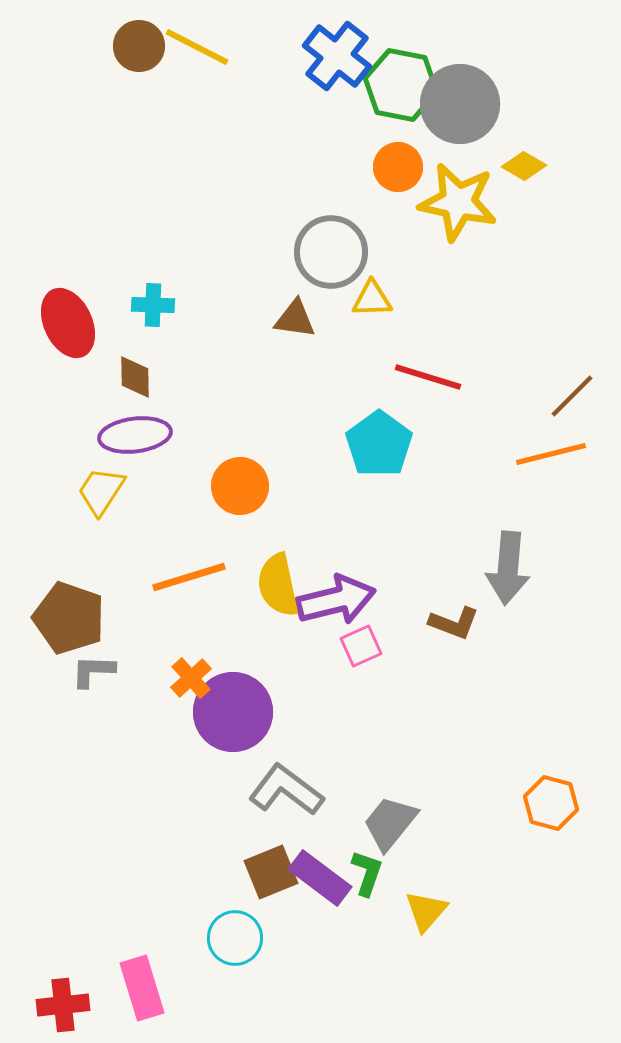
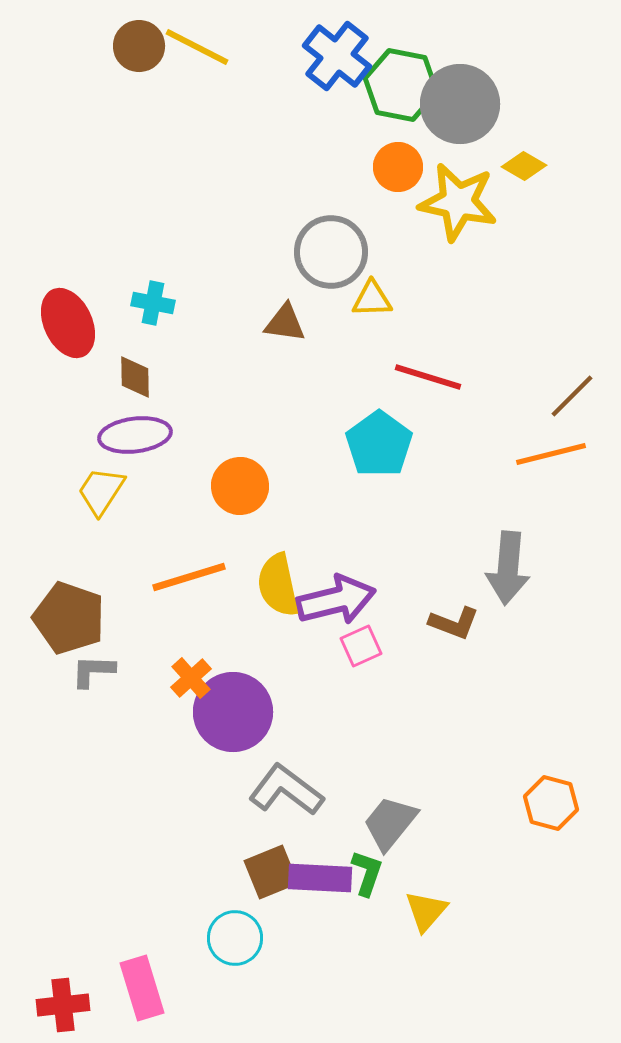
cyan cross at (153, 305): moved 2 px up; rotated 9 degrees clockwise
brown triangle at (295, 319): moved 10 px left, 4 px down
purple rectangle at (320, 878): rotated 34 degrees counterclockwise
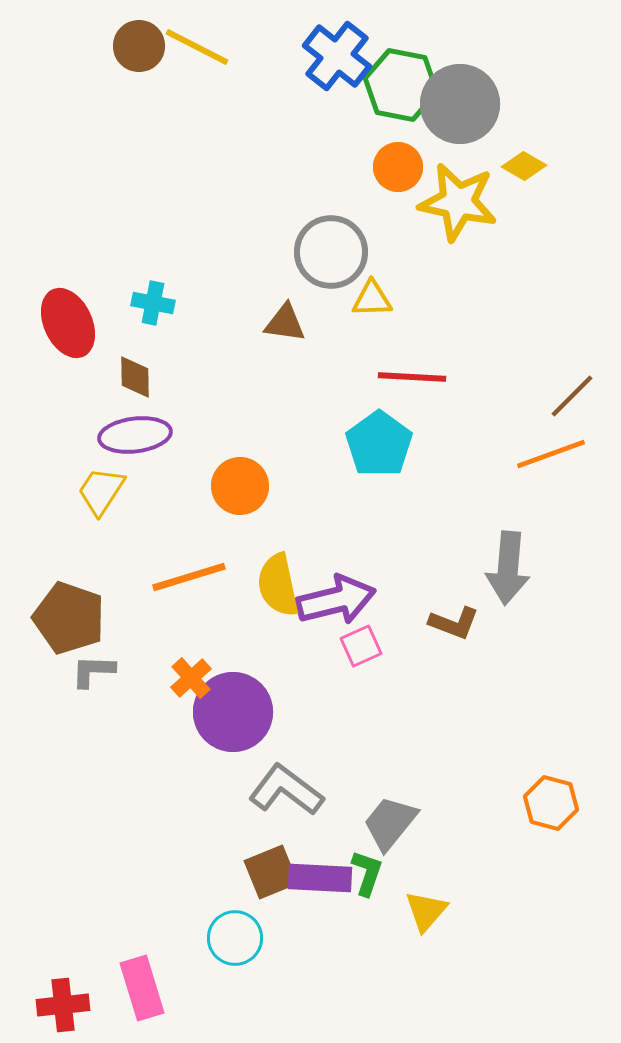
red line at (428, 377): moved 16 px left; rotated 14 degrees counterclockwise
orange line at (551, 454): rotated 6 degrees counterclockwise
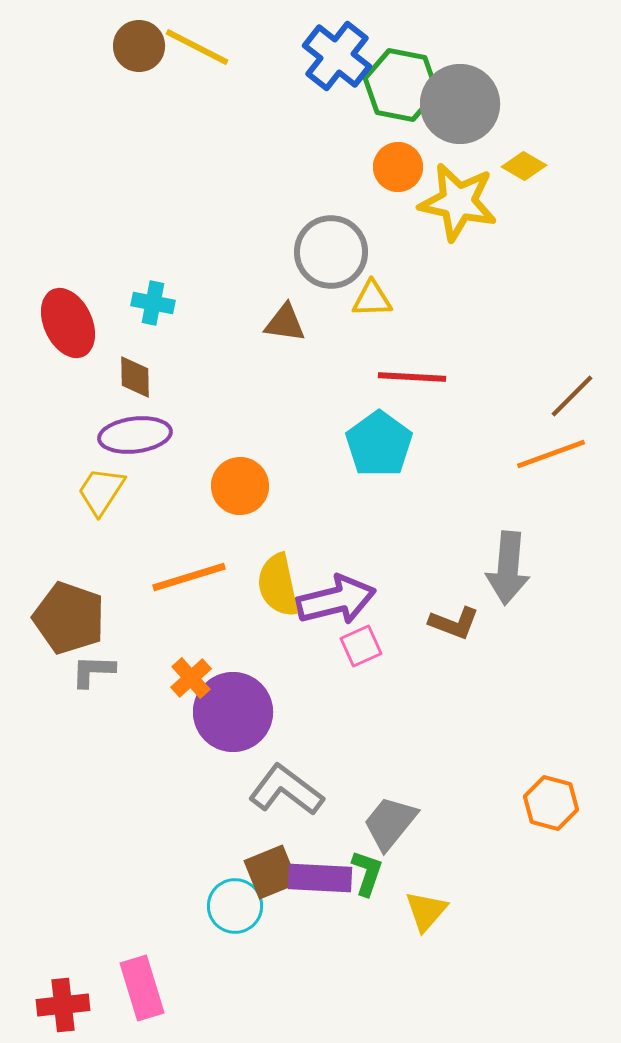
cyan circle at (235, 938): moved 32 px up
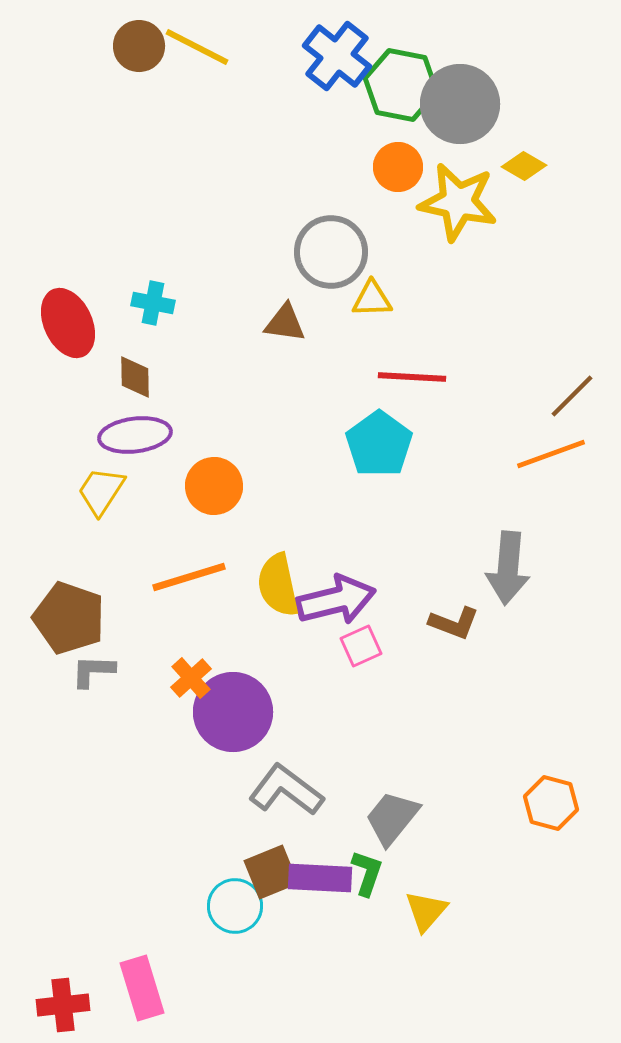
orange circle at (240, 486): moved 26 px left
gray trapezoid at (390, 823): moved 2 px right, 5 px up
